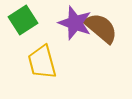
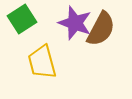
green square: moved 1 px left, 1 px up
brown semicircle: moved 1 px down; rotated 78 degrees clockwise
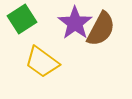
purple star: rotated 16 degrees clockwise
yellow trapezoid: rotated 39 degrees counterclockwise
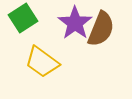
green square: moved 1 px right, 1 px up
brown semicircle: rotated 6 degrees counterclockwise
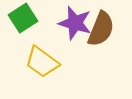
purple star: rotated 20 degrees counterclockwise
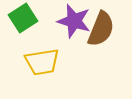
purple star: moved 1 px left, 2 px up
yellow trapezoid: rotated 45 degrees counterclockwise
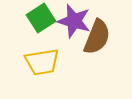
green square: moved 18 px right
brown semicircle: moved 4 px left, 8 px down
